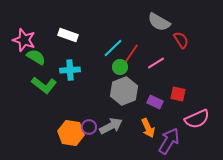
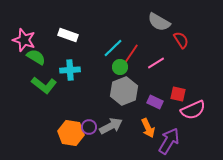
pink semicircle: moved 4 px left, 9 px up
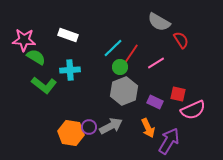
pink star: rotated 15 degrees counterclockwise
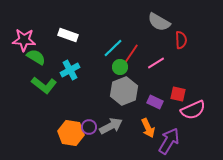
red semicircle: rotated 30 degrees clockwise
cyan cross: rotated 24 degrees counterclockwise
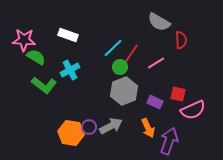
purple arrow: rotated 12 degrees counterclockwise
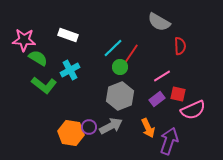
red semicircle: moved 1 px left, 6 px down
green semicircle: moved 2 px right, 1 px down
pink line: moved 6 px right, 13 px down
gray hexagon: moved 4 px left, 5 px down
purple rectangle: moved 2 px right, 3 px up; rotated 63 degrees counterclockwise
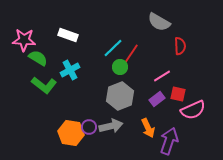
gray arrow: rotated 15 degrees clockwise
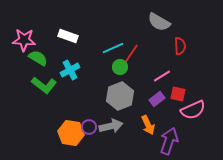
white rectangle: moved 1 px down
cyan line: rotated 20 degrees clockwise
orange arrow: moved 3 px up
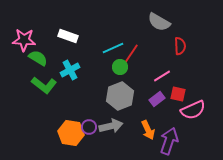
orange arrow: moved 5 px down
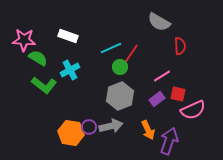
cyan line: moved 2 px left
